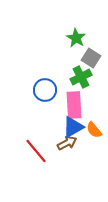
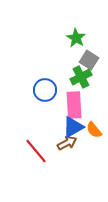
gray square: moved 2 px left, 2 px down
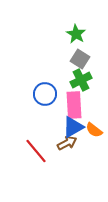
green star: moved 4 px up
gray square: moved 9 px left, 1 px up
green cross: moved 3 px down
blue circle: moved 4 px down
orange semicircle: rotated 12 degrees counterclockwise
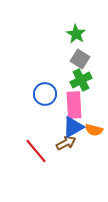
orange semicircle: rotated 24 degrees counterclockwise
brown arrow: moved 1 px left
